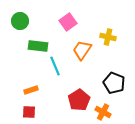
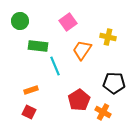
black pentagon: rotated 20 degrees counterclockwise
red square: rotated 24 degrees clockwise
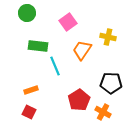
green circle: moved 7 px right, 8 px up
black pentagon: moved 3 px left
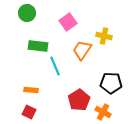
yellow cross: moved 4 px left, 1 px up
orange rectangle: rotated 24 degrees clockwise
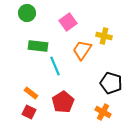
black pentagon: rotated 15 degrees clockwise
orange rectangle: moved 3 px down; rotated 32 degrees clockwise
red pentagon: moved 16 px left, 2 px down
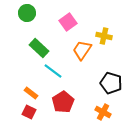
green rectangle: moved 1 px right, 2 px down; rotated 36 degrees clockwise
cyan line: moved 2 px left, 5 px down; rotated 30 degrees counterclockwise
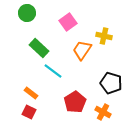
red pentagon: moved 12 px right
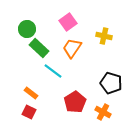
green circle: moved 16 px down
orange trapezoid: moved 10 px left, 2 px up
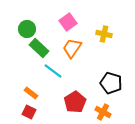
yellow cross: moved 2 px up
